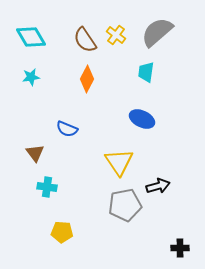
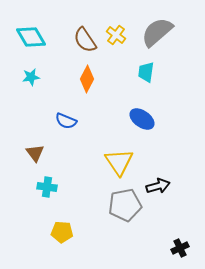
blue ellipse: rotated 10 degrees clockwise
blue semicircle: moved 1 px left, 8 px up
black cross: rotated 24 degrees counterclockwise
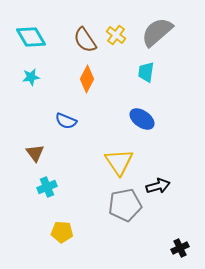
cyan cross: rotated 30 degrees counterclockwise
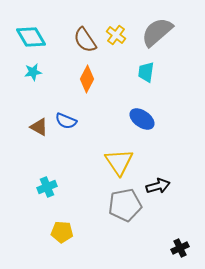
cyan star: moved 2 px right, 5 px up
brown triangle: moved 4 px right, 26 px up; rotated 24 degrees counterclockwise
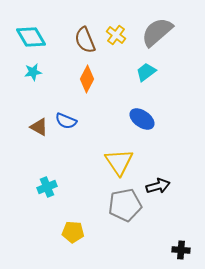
brown semicircle: rotated 12 degrees clockwise
cyan trapezoid: rotated 45 degrees clockwise
yellow pentagon: moved 11 px right
black cross: moved 1 px right, 2 px down; rotated 30 degrees clockwise
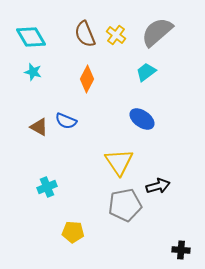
brown semicircle: moved 6 px up
cyan star: rotated 24 degrees clockwise
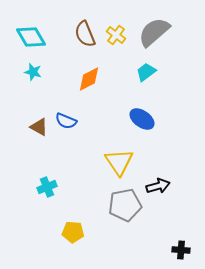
gray semicircle: moved 3 px left
orange diamond: moved 2 px right; rotated 36 degrees clockwise
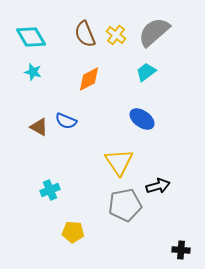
cyan cross: moved 3 px right, 3 px down
